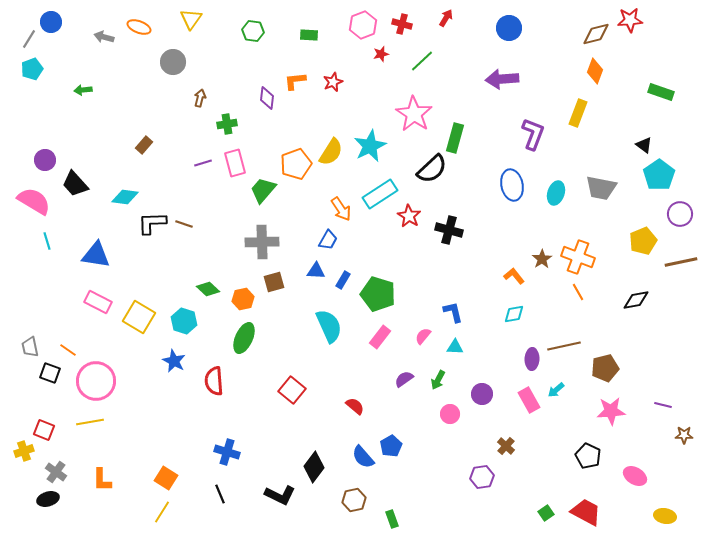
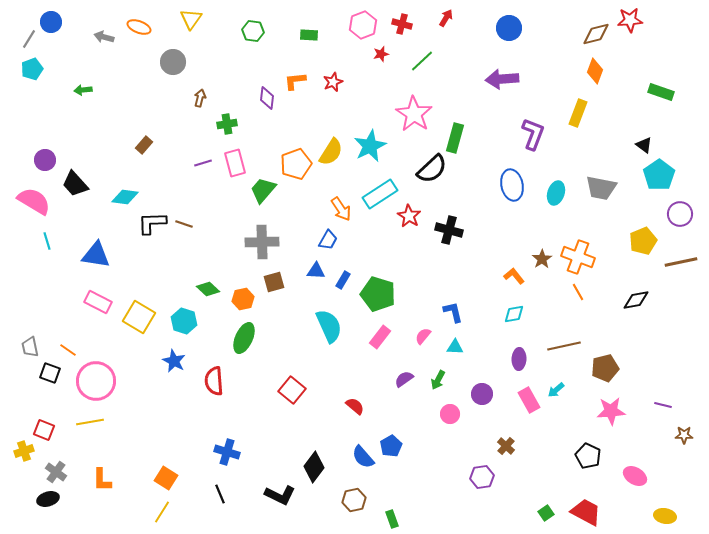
purple ellipse at (532, 359): moved 13 px left
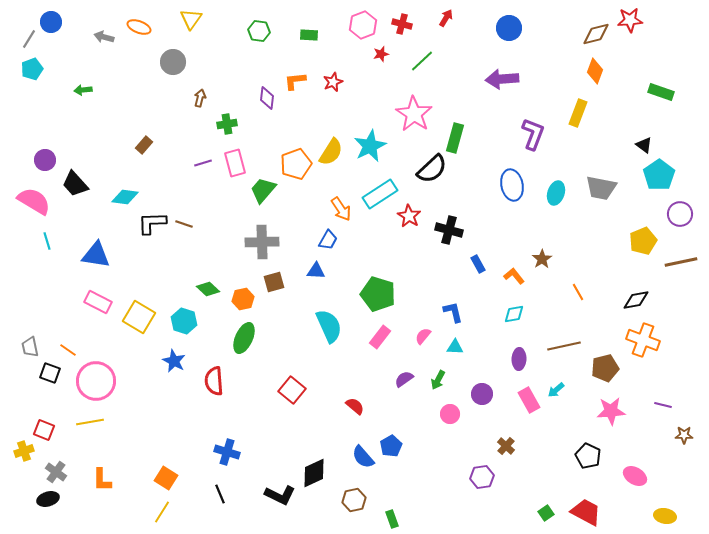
green hexagon at (253, 31): moved 6 px right
orange cross at (578, 257): moved 65 px right, 83 px down
blue rectangle at (343, 280): moved 135 px right, 16 px up; rotated 60 degrees counterclockwise
black diamond at (314, 467): moved 6 px down; rotated 28 degrees clockwise
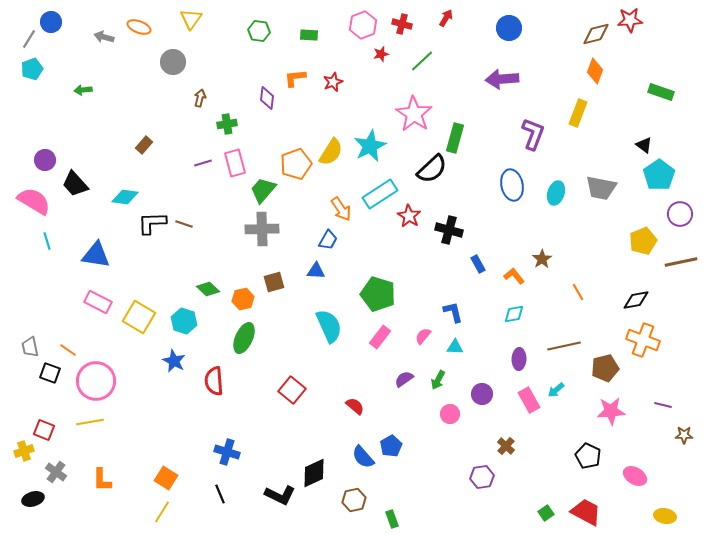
orange L-shape at (295, 81): moved 3 px up
gray cross at (262, 242): moved 13 px up
black ellipse at (48, 499): moved 15 px left
